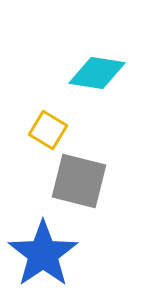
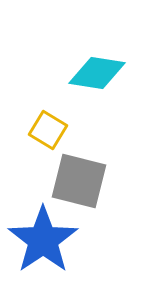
blue star: moved 14 px up
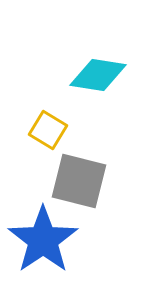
cyan diamond: moved 1 px right, 2 px down
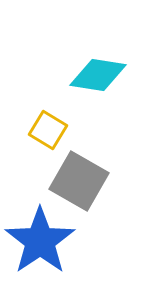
gray square: rotated 16 degrees clockwise
blue star: moved 3 px left, 1 px down
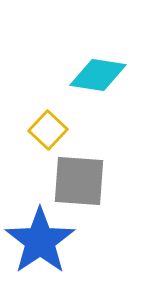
yellow square: rotated 12 degrees clockwise
gray square: rotated 26 degrees counterclockwise
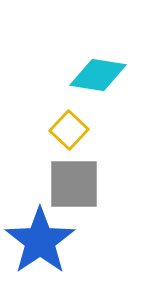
yellow square: moved 21 px right
gray square: moved 5 px left, 3 px down; rotated 4 degrees counterclockwise
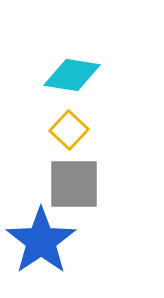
cyan diamond: moved 26 px left
blue star: moved 1 px right
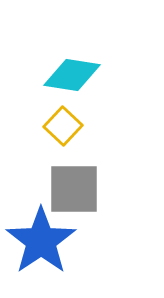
yellow square: moved 6 px left, 4 px up
gray square: moved 5 px down
